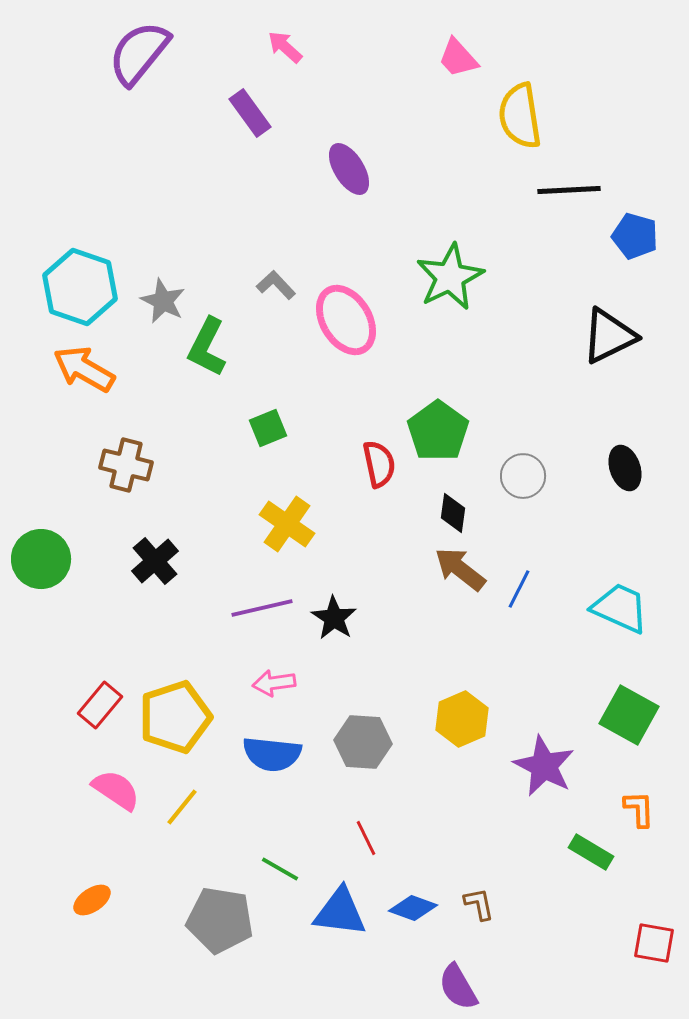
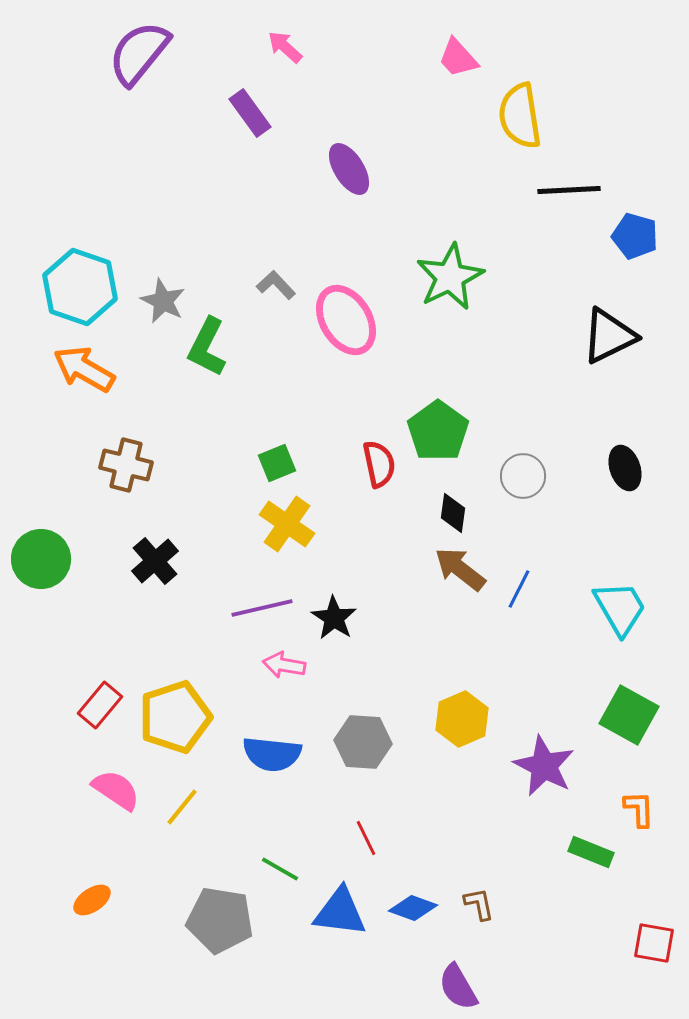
green square at (268, 428): moved 9 px right, 35 px down
cyan trapezoid at (620, 608): rotated 36 degrees clockwise
pink arrow at (274, 683): moved 10 px right, 18 px up; rotated 18 degrees clockwise
green rectangle at (591, 852): rotated 9 degrees counterclockwise
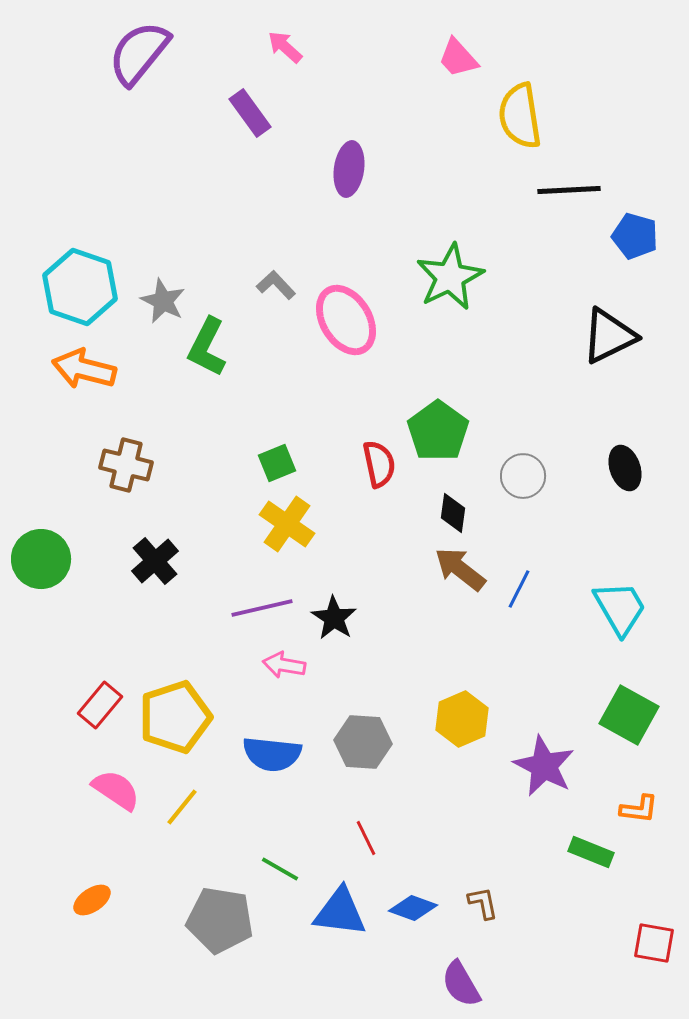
purple ellipse at (349, 169): rotated 40 degrees clockwise
orange arrow at (84, 369): rotated 16 degrees counterclockwise
orange L-shape at (639, 809): rotated 99 degrees clockwise
brown L-shape at (479, 904): moved 4 px right, 1 px up
purple semicircle at (458, 987): moved 3 px right, 3 px up
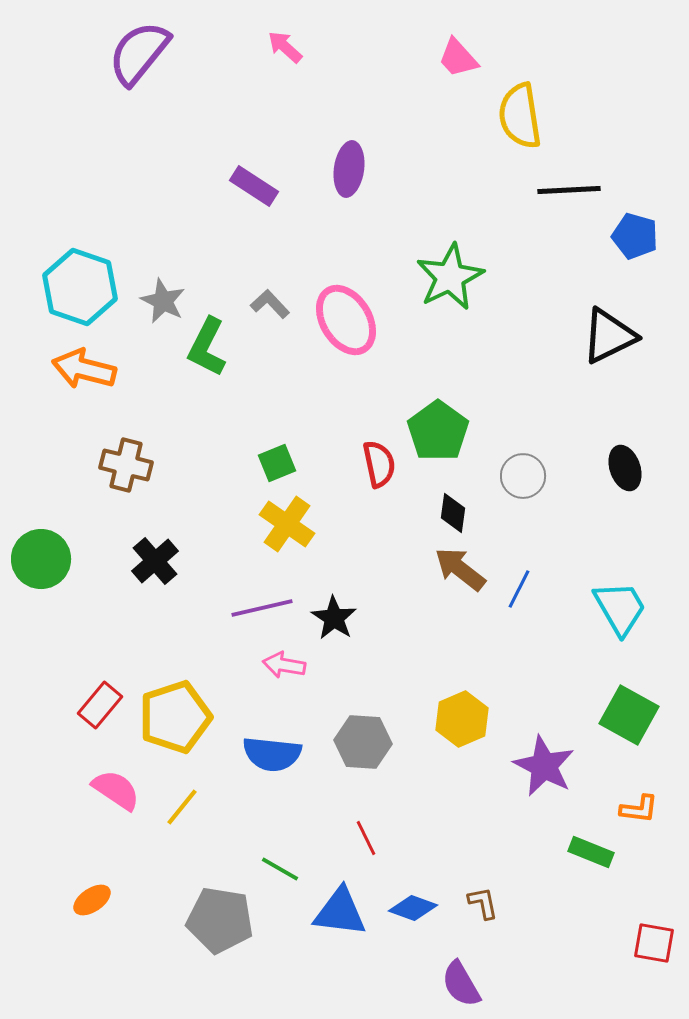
purple rectangle at (250, 113): moved 4 px right, 73 px down; rotated 21 degrees counterclockwise
gray L-shape at (276, 285): moved 6 px left, 19 px down
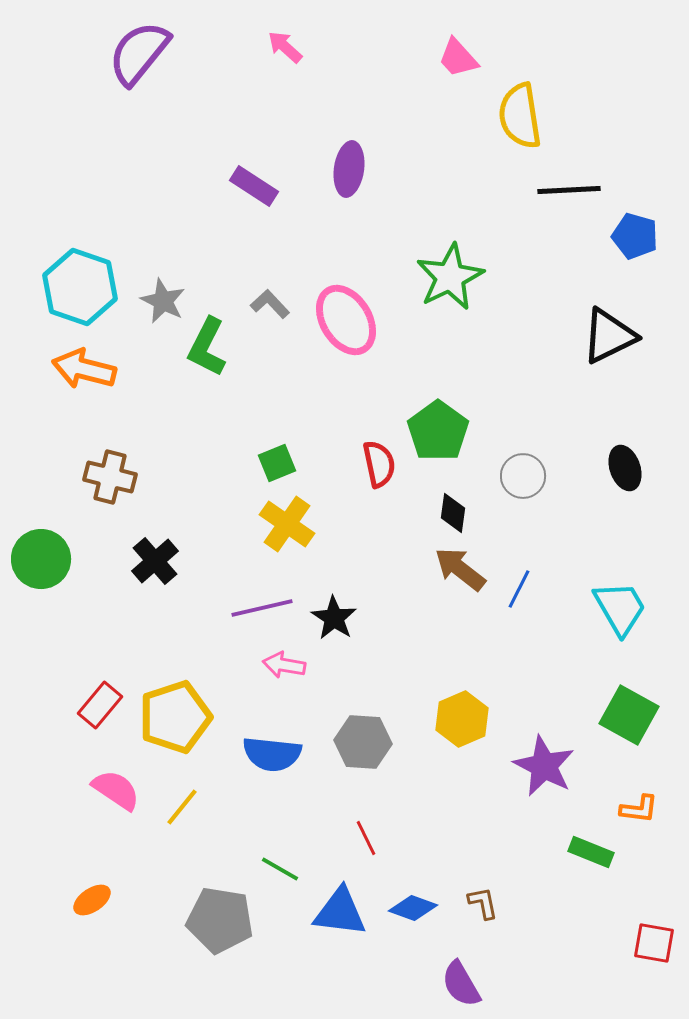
brown cross at (126, 465): moved 16 px left, 12 px down
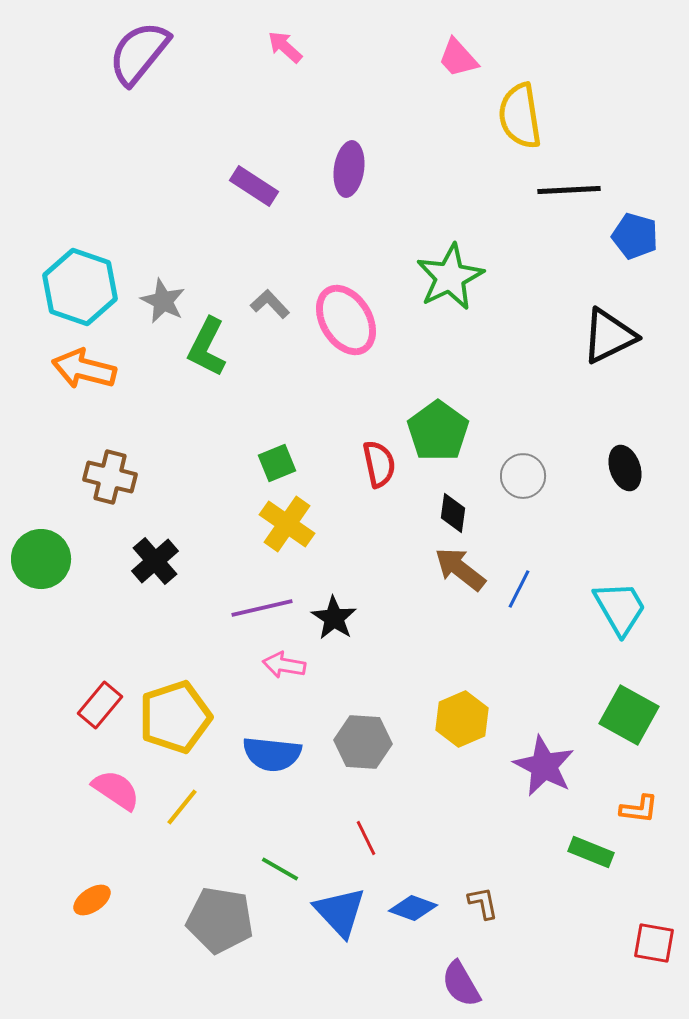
blue triangle at (340, 912): rotated 40 degrees clockwise
